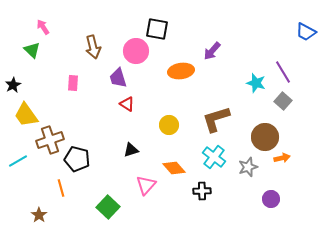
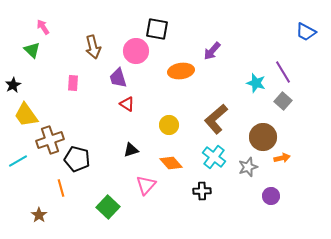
brown L-shape: rotated 24 degrees counterclockwise
brown circle: moved 2 px left
orange diamond: moved 3 px left, 5 px up
purple circle: moved 3 px up
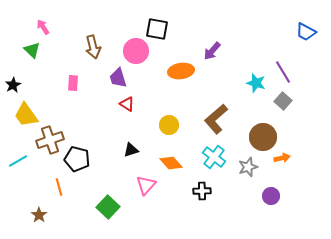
orange line: moved 2 px left, 1 px up
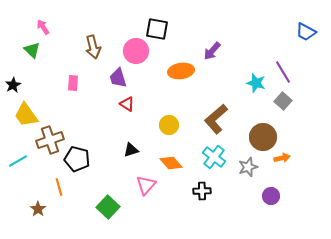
brown star: moved 1 px left, 6 px up
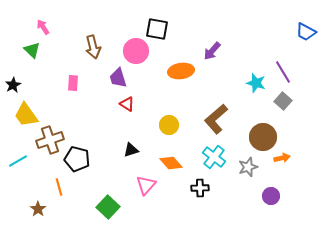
black cross: moved 2 px left, 3 px up
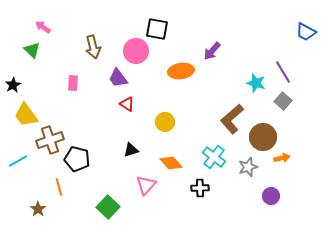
pink arrow: rotated 21 degrees counterclockwise
purple trapezoid: rotated 20 degrees counterclockwise
brown L-shape: moved 16 px right
yellow circle: moved 4 px left, 3 px up
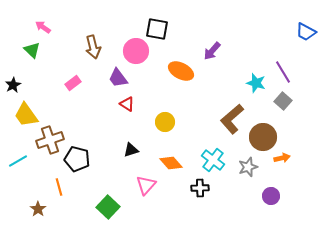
orange ellipse: rotated 35 degrees clockwise
pink rectangle: rotated 49 degrees clockwise
cyan cross: moved 1 px left, 3 px down
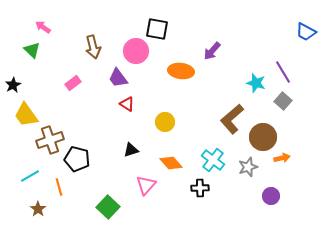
orange ellipse: rotated 20 degrees counterclockwise
cyan line: moved 12 px right, 15 px down
